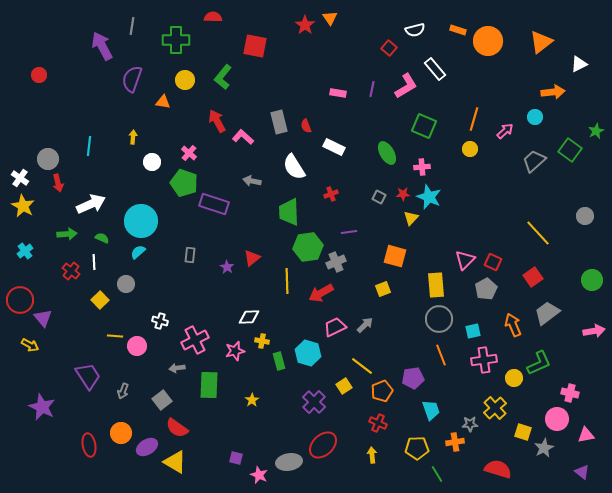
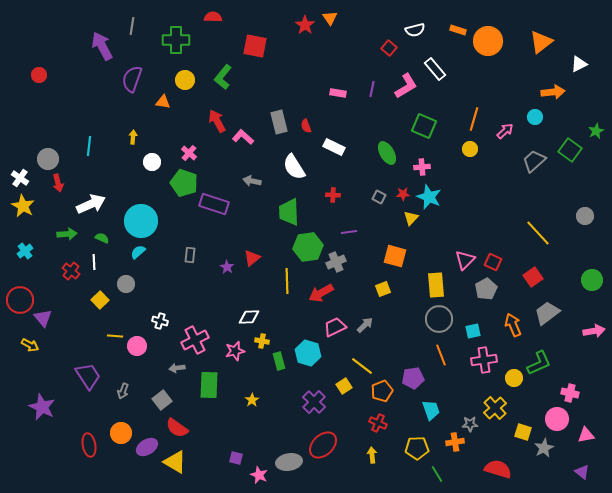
red cross at (331, 194): moved 2 px right, 1 px down; rotated 24 degrees clockwise
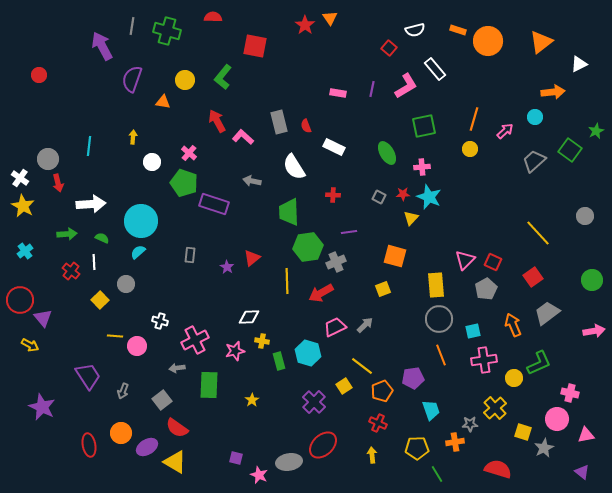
green cross at (176, 40): moved 9 px left, 9 px up; rotated 16 degrees clockwise
green square at (424, 126): rotated 35 degrees counterclockwise
white arrow at (91, 204): rotated 20 degrees clockwise
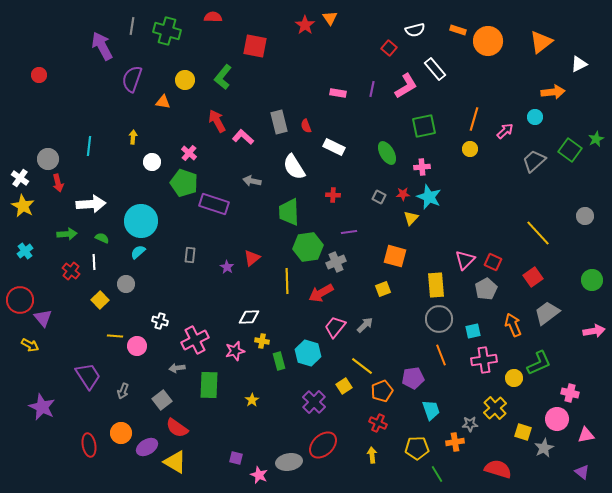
green star at (596, 131): moved 8 px down
pink trapezoid at (335, 327): rotated 25 degrees counterclockwise
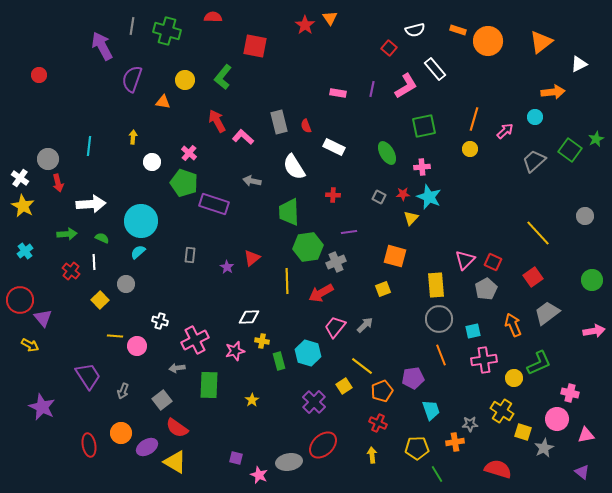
yellow cross at (495, 408): moved 7 px right, 3 px down; rotated 15 degrees counterclockwise
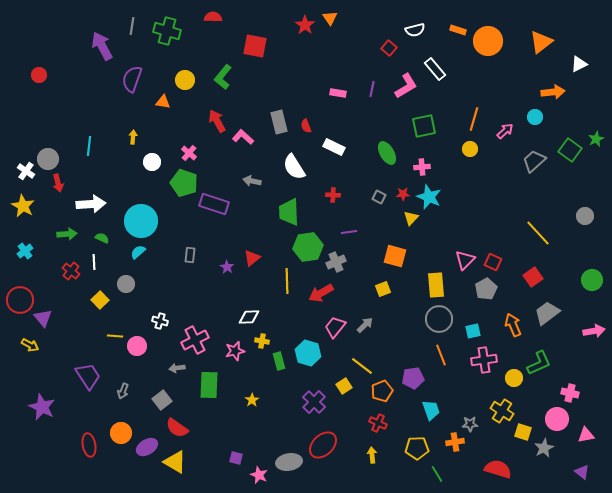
white cross at (20, 178): moved 6 px right, 7 px up
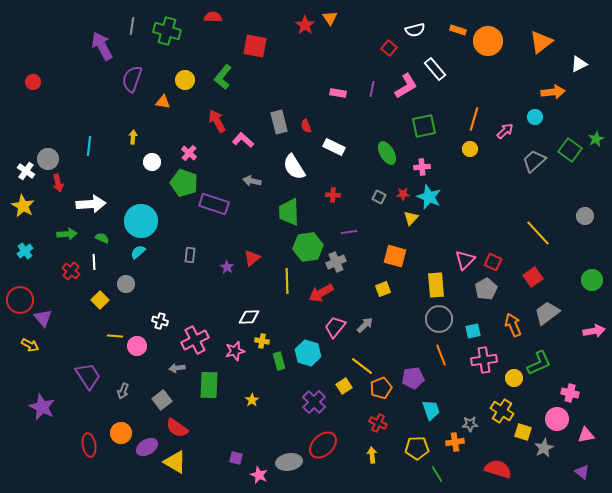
red circle at (39, 75): moved 6 px left, 7 px down
pink L-shape at (243, 137): moved 3 px down
orange pentagon at (382, 391): moved 1 px left, 3 px up
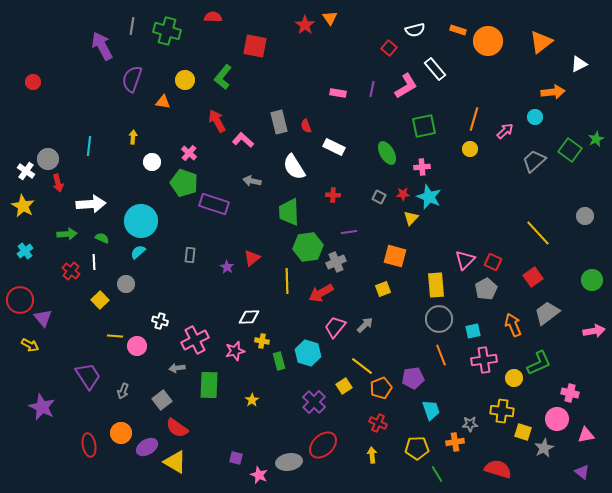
yellow cross at (502, 411): rotated 25 degrees counterclockwise
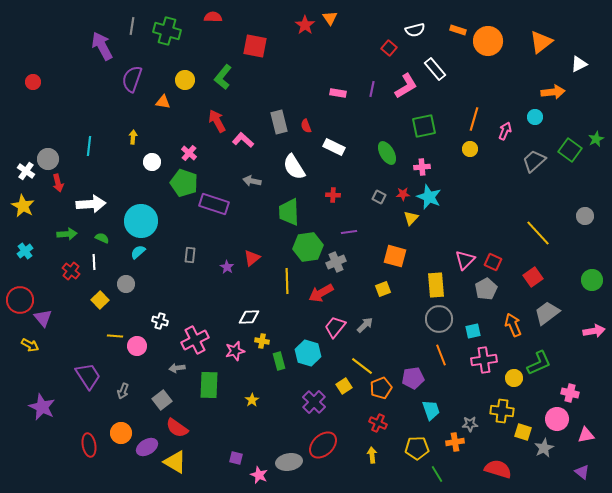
pink arrow at (505, 131): rotated 24 degrees counterclockwise
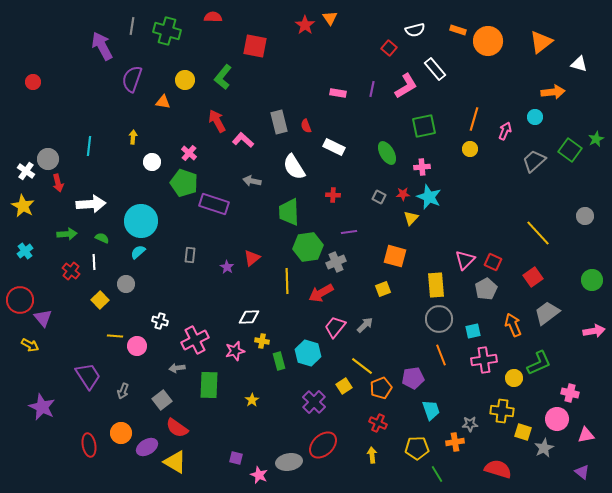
white triangle at (579, 64): rotated 42 degrees clockwise
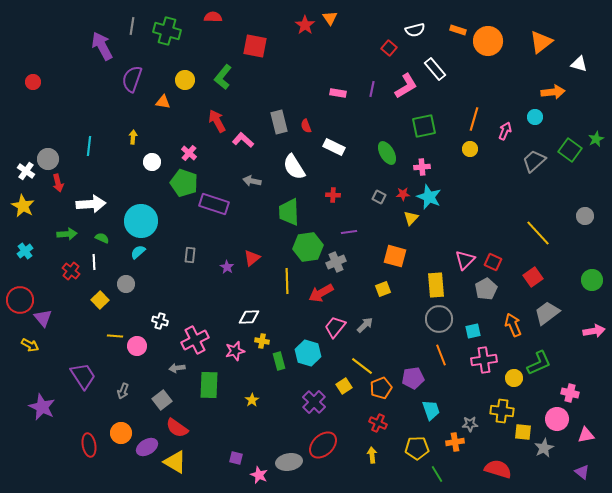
purple trapezoid at (88, 376): moved 5 px left
yellow square at (523, 432): rotated 12 degrees counterclockwise
